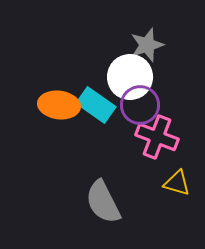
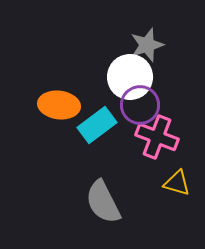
cyan rectangle: moved 1 px right, 20 px down; rotated 72 degrees counterclockwise
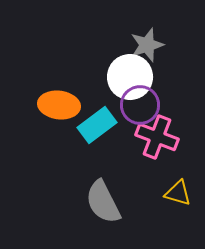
yellow triangle: moved 1 px right, 10 px down
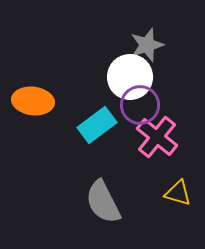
orange ellipse: moved 26 px left, 4 px up
pink cross: rotated 18 degrees clockwise
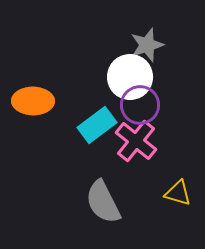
orange ellipse: rotated 6 degrees counterclockwise
pink cross: moved 21 px left, 4 px down
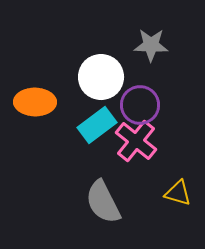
gray star: moved 4 px right; rotated 20 degrees clockwise
white circle: moved 29 px left
orange ellipse: moved 2 px right, 1 px down
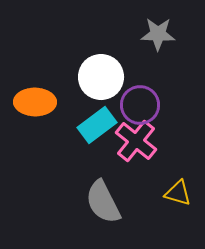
gray star: moved 7 px right, 11 px up
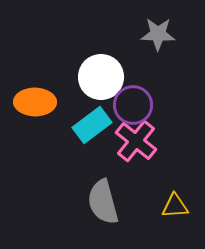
purple circle: moved 7 px left
cyan rectangle: moved 5 px left
yellow triangle: moved 3 px left, 13 px down; rotated 20 degrees counterclockwise
gray semicircle: rotated 12 degrees clockwise
